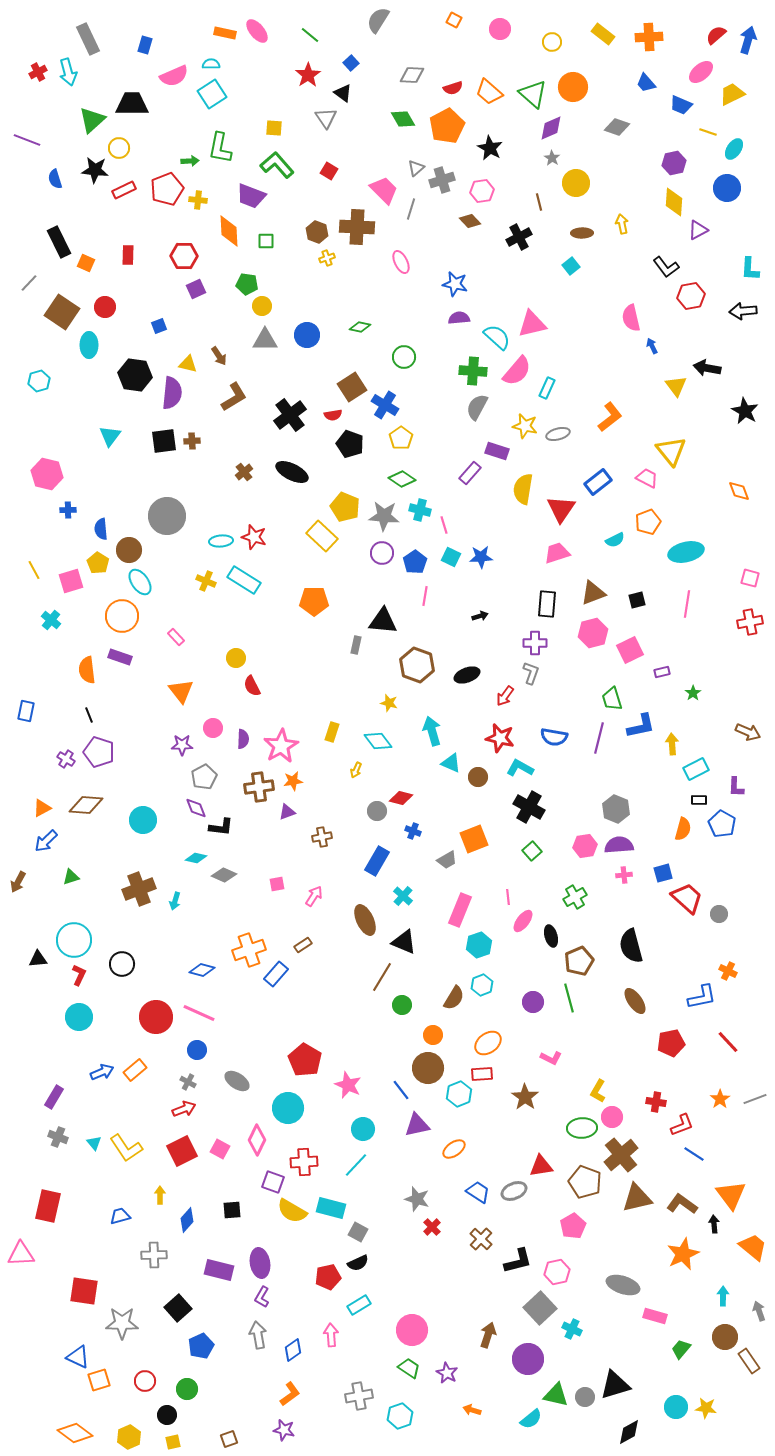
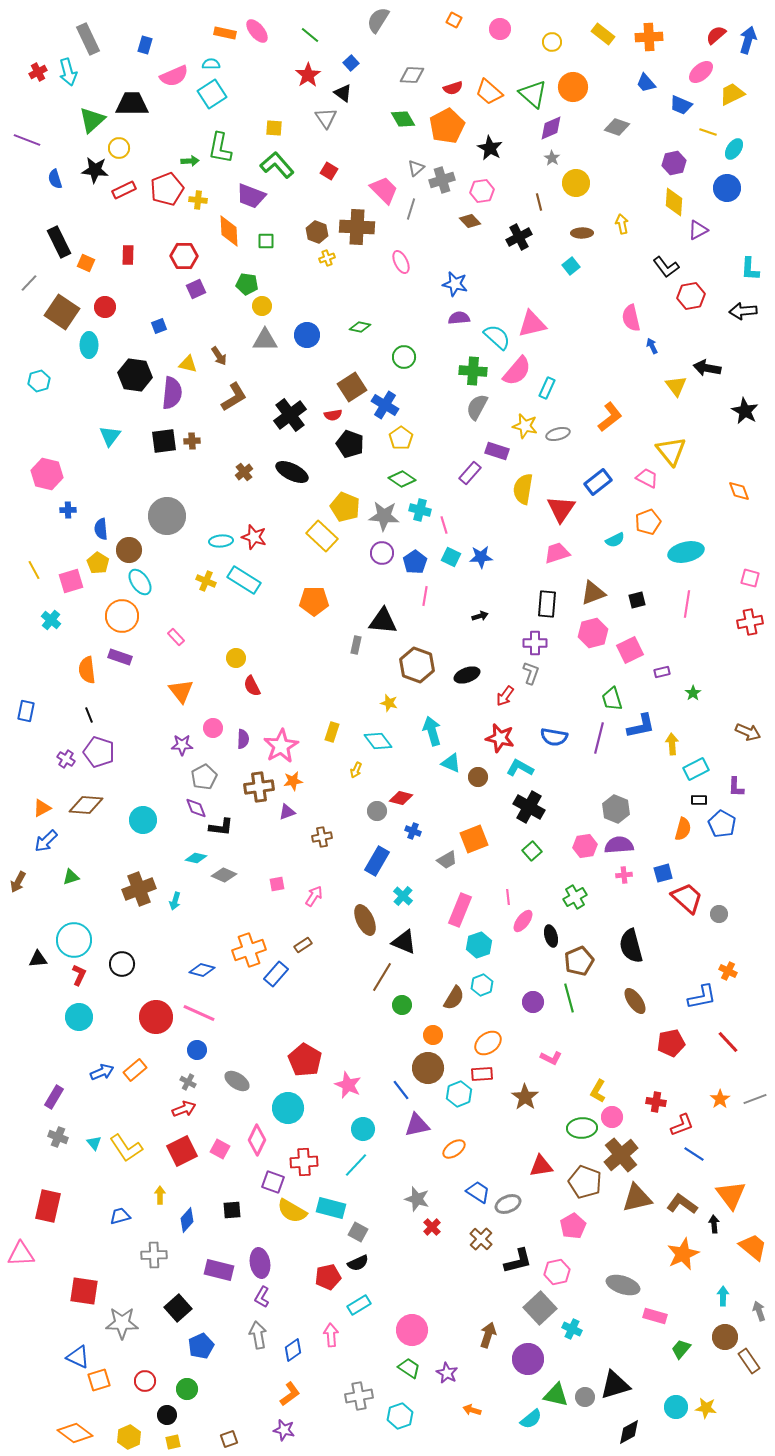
gray ellipse at (514, 1191): moved 6 px left, 13 px down
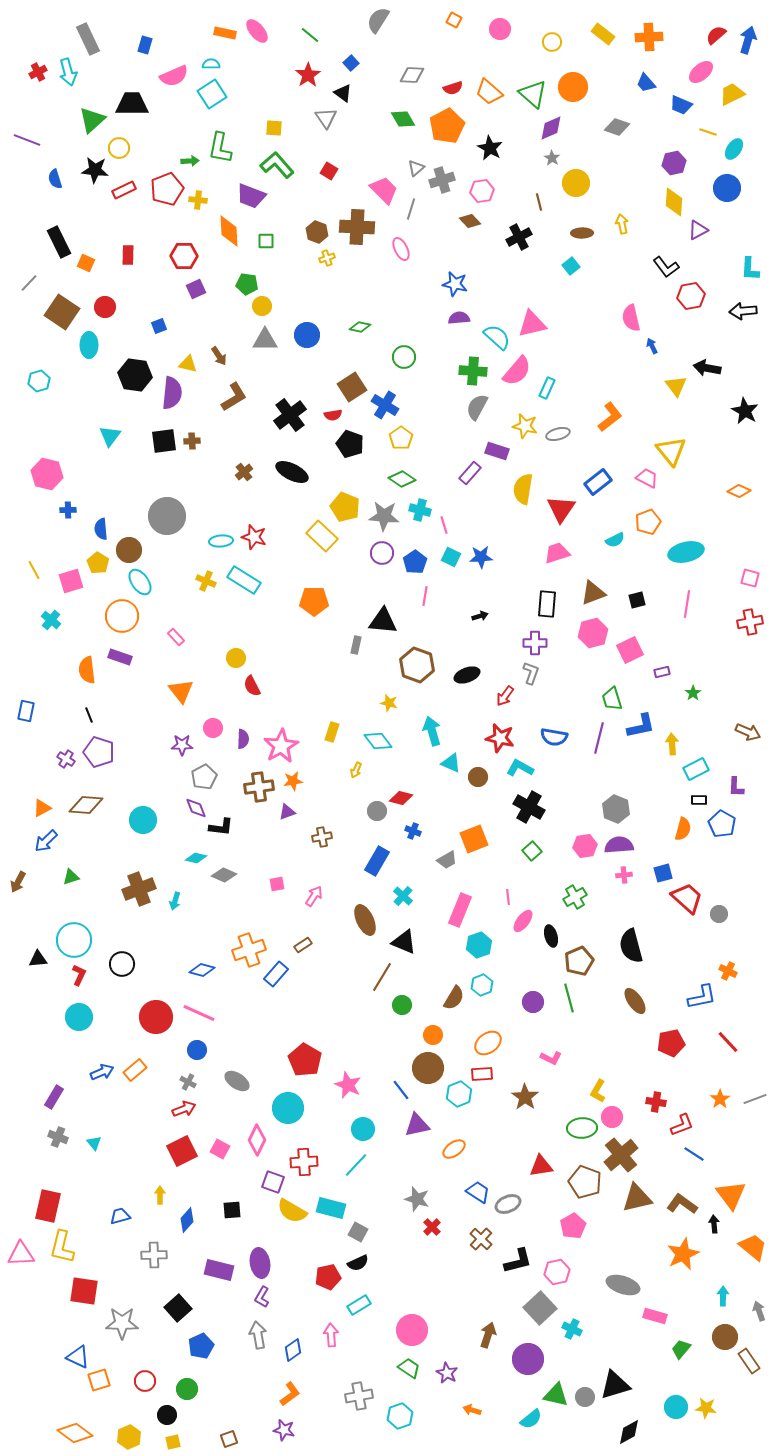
pink ellipse at (401, 262): moved 13 px up
orange diamond at (739, 491): rotated 45 degrees counterclockwise
yellow L-shape at (126, 1148): moved 64 px left, 99 px down; rotated 48 degrees clockwise
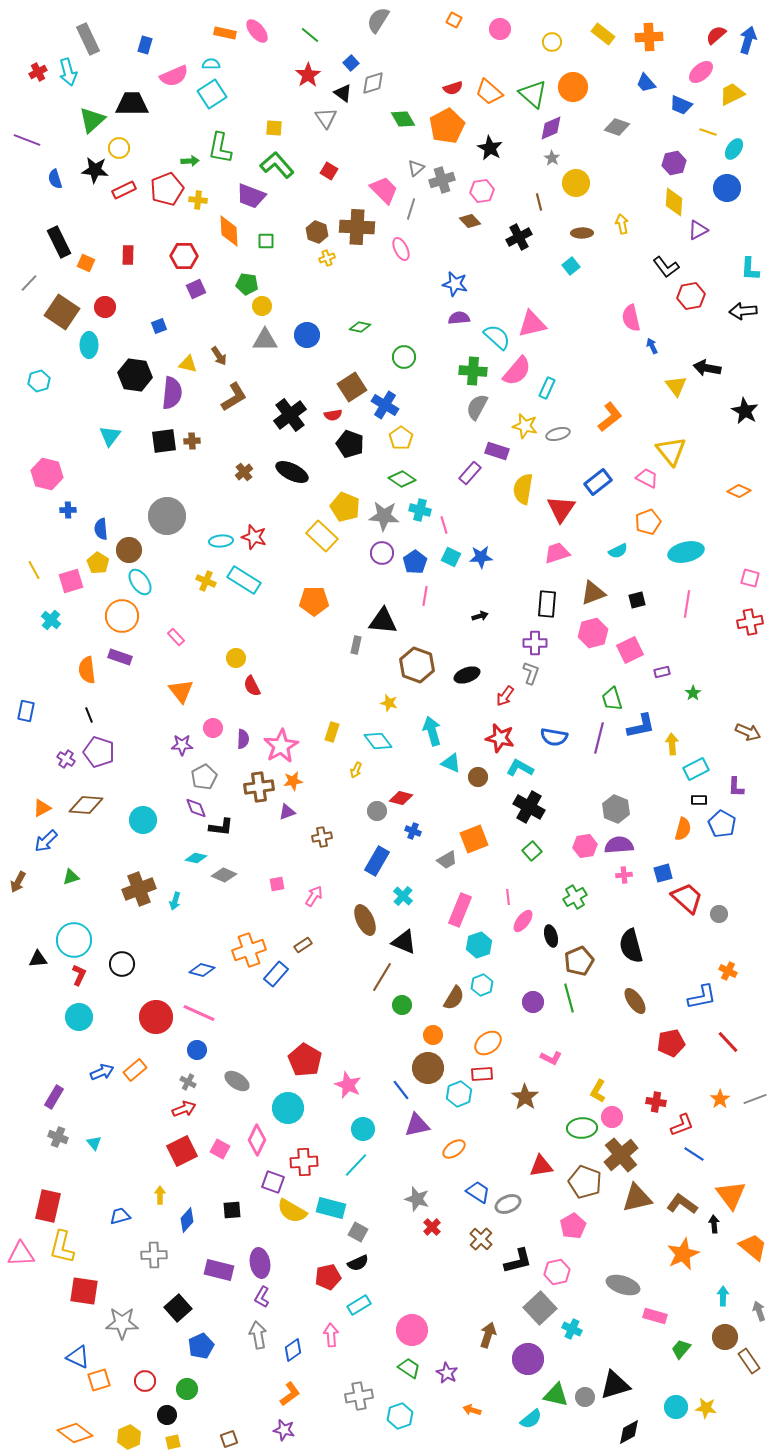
gray diamond at (412, 75): moved 39 px left, 8 px down; rotated 20 degrees counterclockwise
cyan semicircle at (615, 540): moved 3 px right, 11 px down
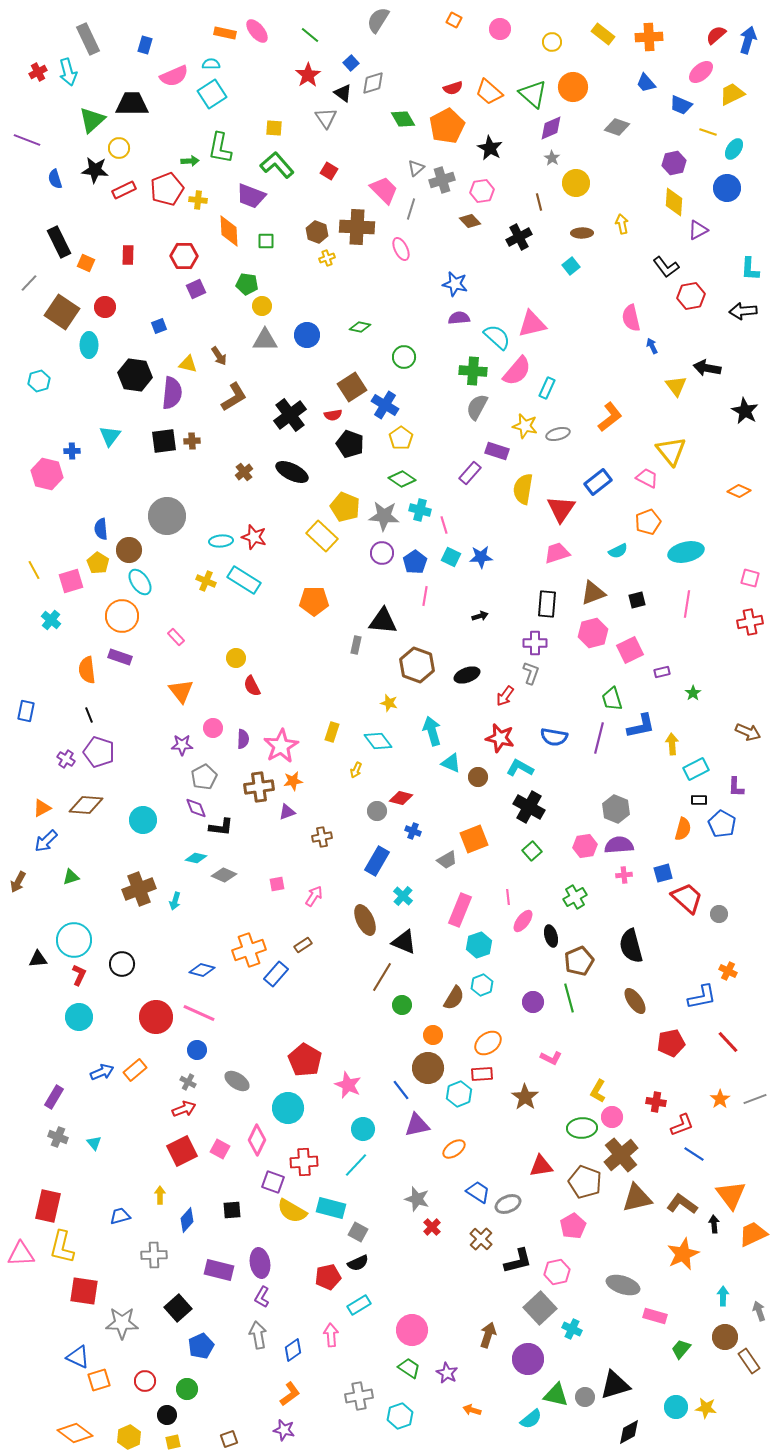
blue cross at (68, 510): moved 4 px right, 59 px up
orange trapezoid at (753, 1247): moved 13 px up; rotated 64 degrees counterclockwise
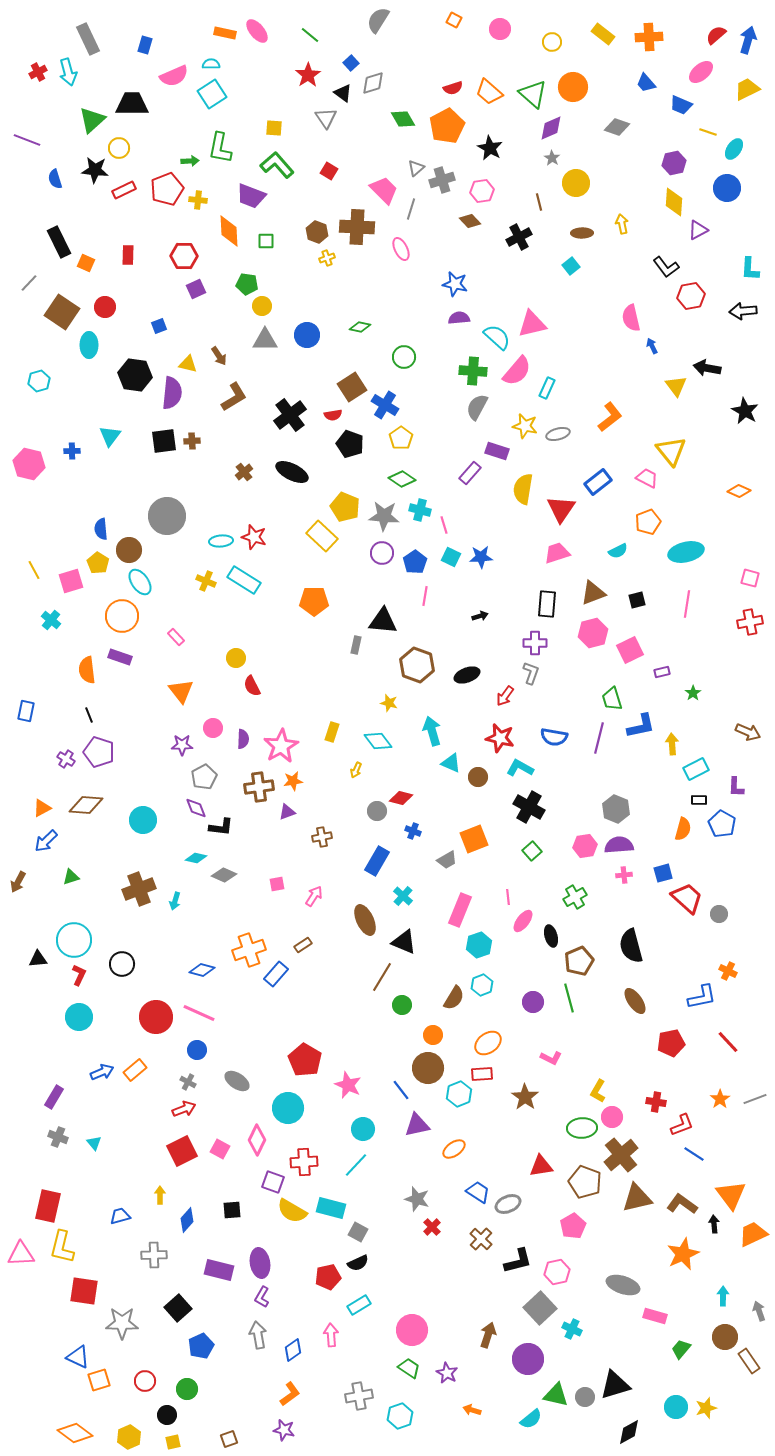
yellow trapezoid at (732, 94): moved 15 px right, 5 px up
pink hexagon at (47, 474): moved 18 px left, 10 px up
yellow star at (706, 1408): rotated 25 degrees counterclockwise
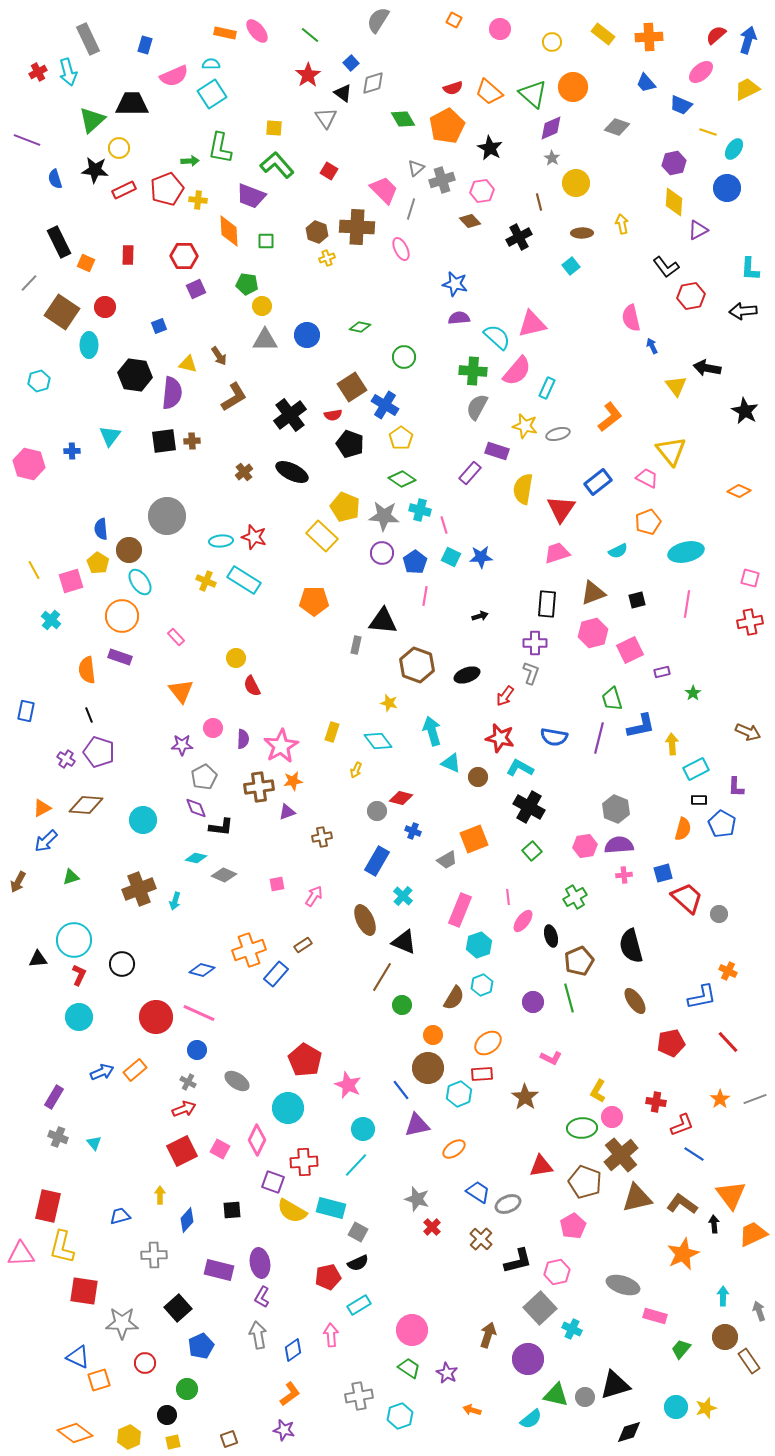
red circle at (145, 1381): moved 18 px up
black diamond at (629, 1432): rotated 12 degrees clockwise
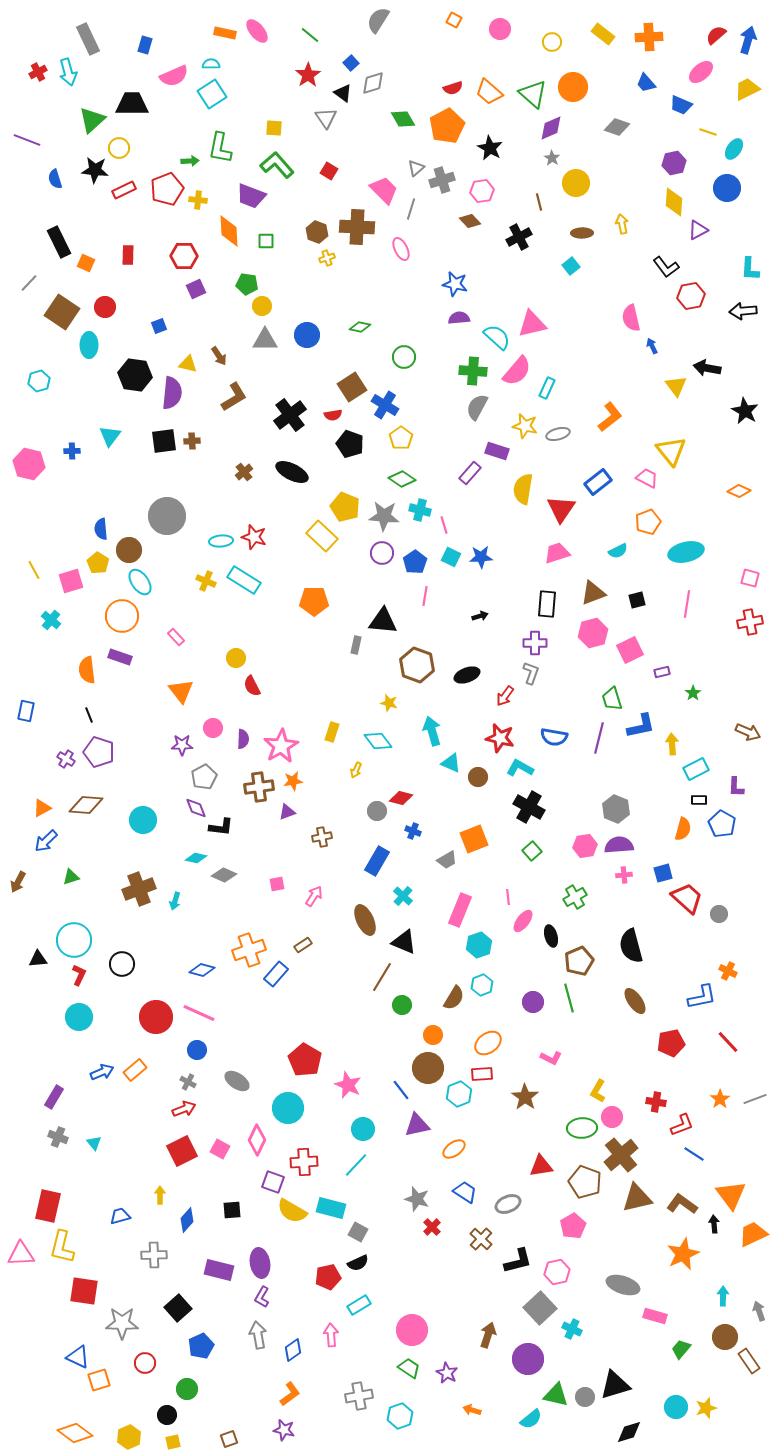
blue trapezoid at (478, 1192): moved 13 px left
